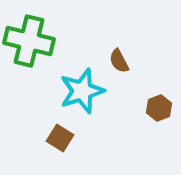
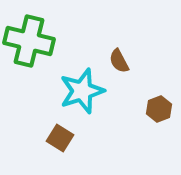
brown hexagon: moved 1 px down
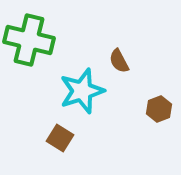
green cross: moved 1 px up
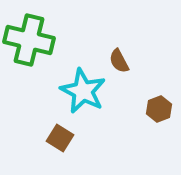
cyan star: moved 1 px right; rotated 27 degrees counterclockwise
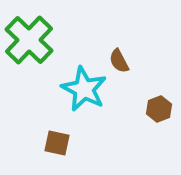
green cross: rotated 30 degrees clockwise
cyan star: moved 1 px right, 2 px up
brown square: moved 3 px left, 5 px down; rotated 20 degrees counterclockwise
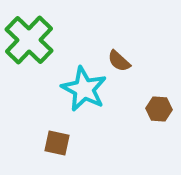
brown semicircle: rotated 20 degrees counterclockwise
brown hexagon: rotated 25 degrees clockwise
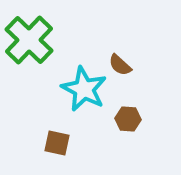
brown semicircle: moved 1 px right, 4 px down
brown hexagon: moved 31 px left, 10 px down
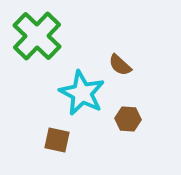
green cross: moved 8 px right, 4 px up
cyan star: moved 2 px left, 4 px down
brown square: moved 3 px up
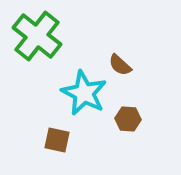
green cross: rotated 6 degrees counterclockwise
cyan star: moved 2 px right
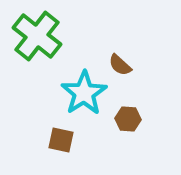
cyan star: rotated 12 degrees clockwise
brown square: moved 4 px right
